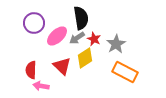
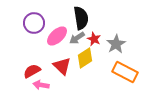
red semicircle: moved 1 px right, 1 px down; rotated 60 degrees clockwise
pink arrow: moved 1 px up
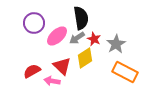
pink arrow: moved 11 px right, 4 px up
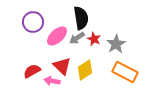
purple circle: moved 1 px left, 1 px up
yellow diamond: moved 12 px down
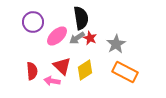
red star: moved 4 px left, 1 px up
red semicircle: rotated 114 degrees clockwise
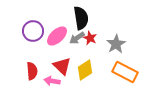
purple circle: moved 9 px down
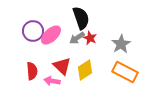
black semicircle: rotated 10 degrees counterclockwise
pink ellipse: moved 6 px left, 1 px up
gray star: moved 5 px right
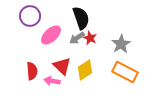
purple circle: moved 3 px left, 15 px up
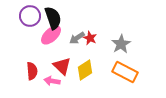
black semicircle: moved 28 px left
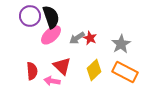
black semicircle: moved 2 px left, 1 px up
yellow diamond: moved 9 px right; rotated 10 degrees counterclockwise
